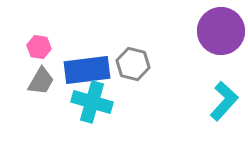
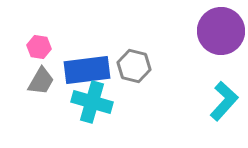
gray hexagon: moved 1 px right, 2 px down
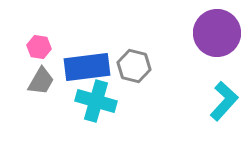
purple circle: moved 4 px left, 2 px down
blue rectangle: moved 3 px up
cyan cross: moved 4 px right, 1 px up
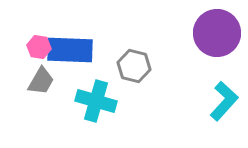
blue rectangle: moved 17 px left, 17 px up; rotated 9 degrees clockwise
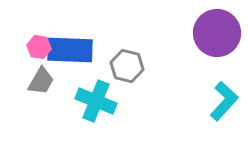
gray hexagon: moved 7 px left
cyan cross: rotated 6 degrees clockwise
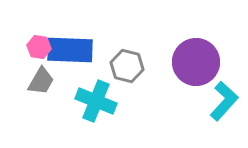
purple circle: moved 21 px left, 29 px down
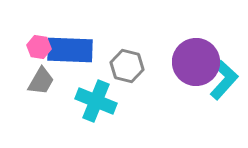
cyan L-shape: moved 21 px up
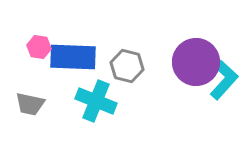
blue rectangle: moved 3 px right, 7 px down
gray trapezoid: moved 11 px left, 23 px down; rotated 72 degrees clockwise
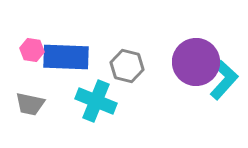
pink hexagon: moved 7 px left, 3 px down
blue rectangle: moved 7 px left
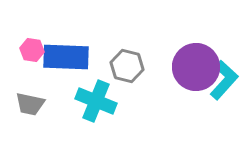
purple circle: moved 5 px down
